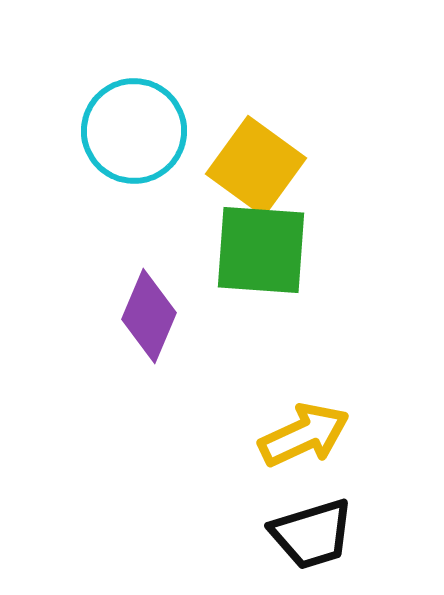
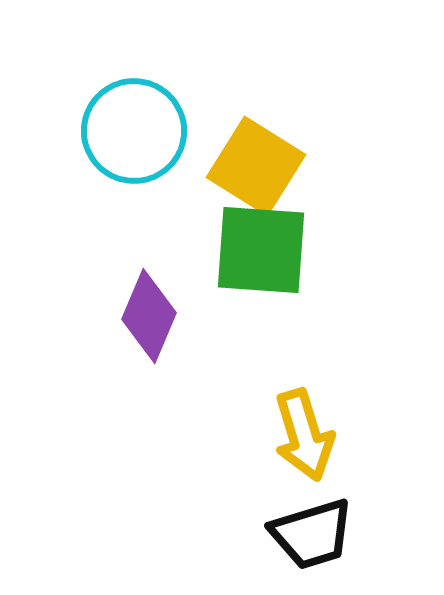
yellow square: rotated 4 degrees counterclockwise
yellow arrow: rotated 98 degrees clockwise
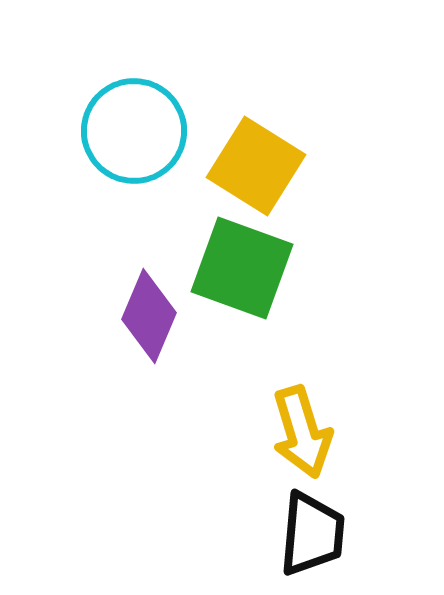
green square: moved 19 px left, 18 px down; rotated 16 degrees clockwise
yellow arrow: moved 2 px left, 3 px up
black trapezoid: rotated 68 degrees counterclockwise
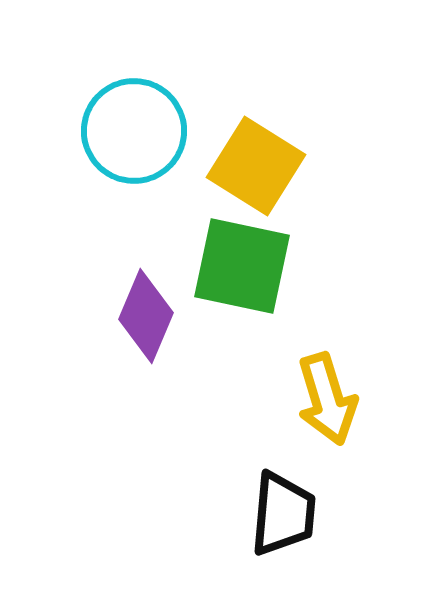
green square: moved 2 px up; rotated 8 degrees counterclockwise
purple diamond: moved 3 px left
yellow arrow: moved 25 px right, 33 px up
black trapezoid: moved 29 px left, 20 px up
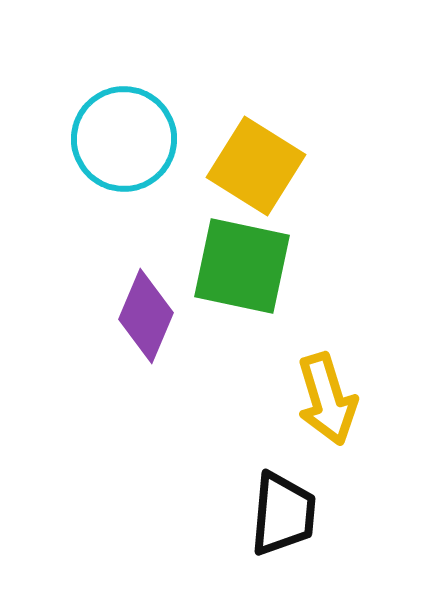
cyan circle: moved 10 px left, 8 px down
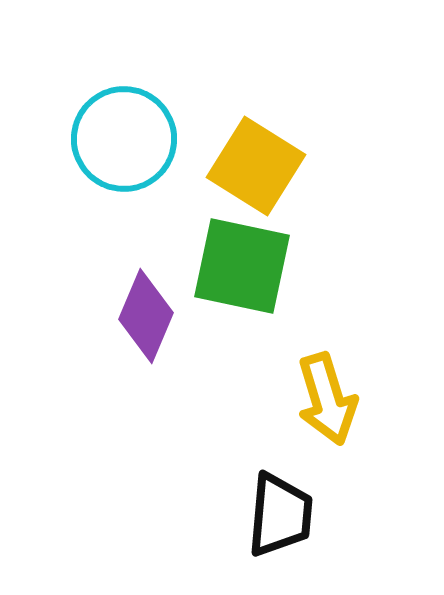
black trapezoid: moved 3 px left, 1 px down
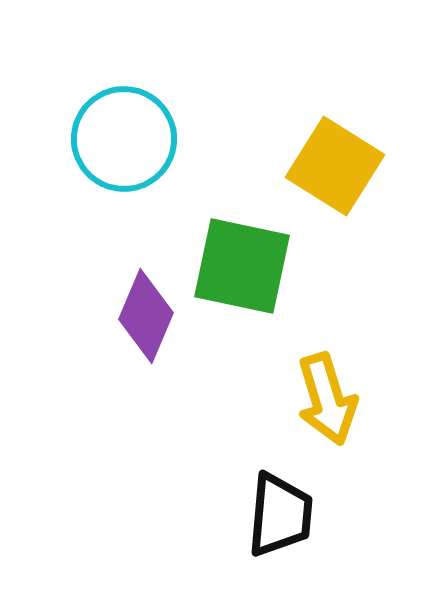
yellow square: moved 79 px right
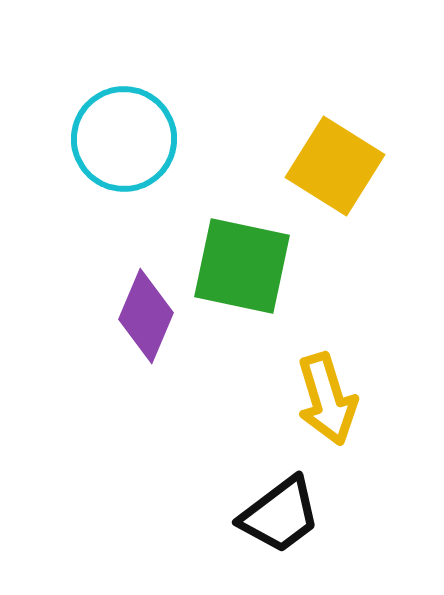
black trapezoid: rotated 48 degrees clockwise
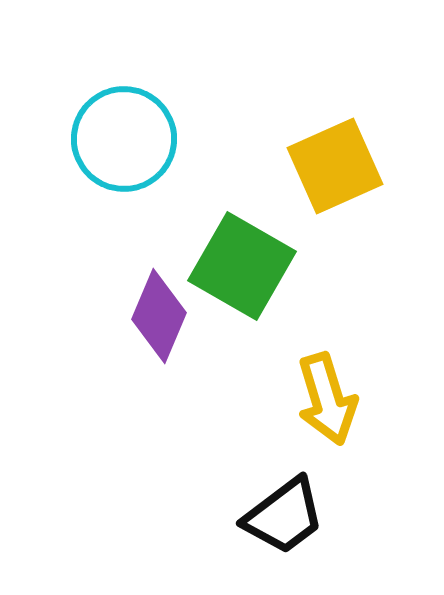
yellow square: rotated 34 degrees clockwise
green square: rotated 18 degrees clockwise
purple diamond: moved 13 px right
black trapezoid: moved 4 px right, 1 px down
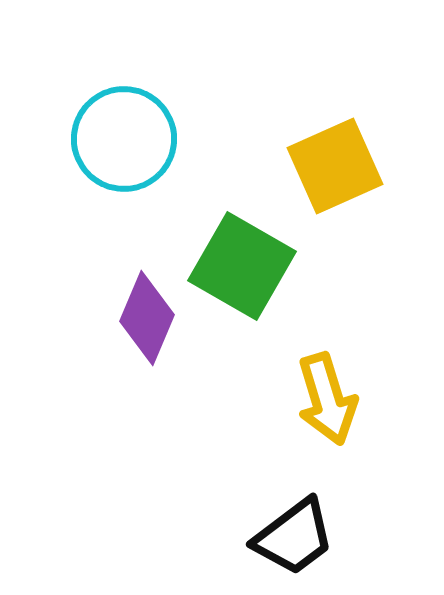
purple diamond: moved 12 px left, 2 px down
black trapezoid: moved 10 px right, 21 px down
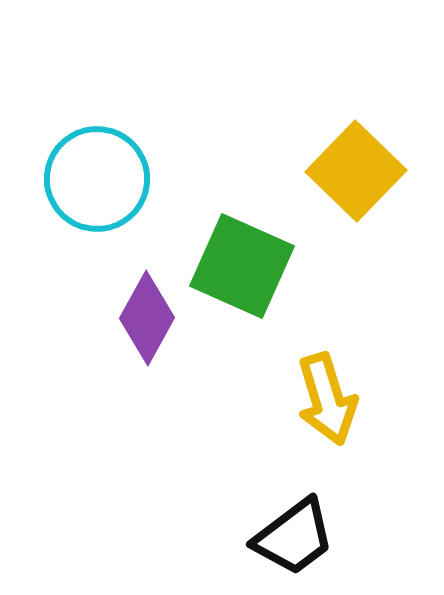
cyan circle: moved 27 px left, 40 px down
yellow square: moved 21 px right, 5 px down; rotated 22 degrees counterclockwise
green square: rotated 6 degrees counterclockwise
purple diamond: rotated 6 degrees clockwise
